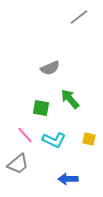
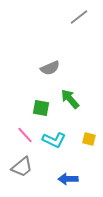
gray trapezoid: moved 4 px right, 3 px down
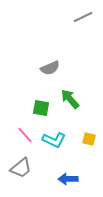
gray line: moved 4 px right; rotated 12 degrees clockwise
gray trapezoid: moved 1 px left, 1 px down
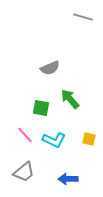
gray line: rotated 42 degrees clockwise
gray trapezoid: moved 3 px right, 4 px down
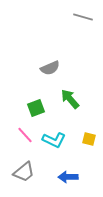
green square: moved 5 px left; rotated 30 degrees counterclockwise
blue arrow: moved 2 px up
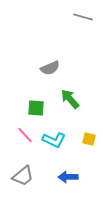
green square: rotated 24 degrees clockwise
gray trapezoid: moved 1 px left, 4 px down
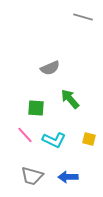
gray trapezoid: moved 9 px right; rotated 55 degrees clockwise
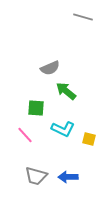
green arrow: moved 4 px left, 8 px up; rotated 10 degrees counterclockwise
cyan L-shape: moved 9 px right, 11 px up
gray trapezoid: moved 4 px right
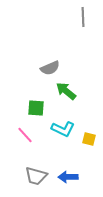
gray line: rotated 72 degrees clockwise
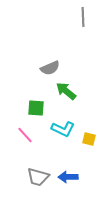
gray trapezoid: moved 2 px right, 1 px down
